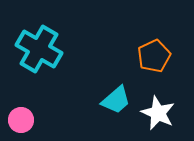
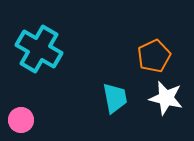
cyan trapezoid: moved 1 px left, 2 px up; rotated 60 degrees counterclockwise
white star: moved 8 px right, 15 px up; rotated 12 degrees counterclockwise
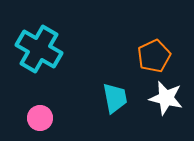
pink circle: moved 19 px right, 2 px up
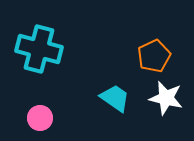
cyan cross: rotated 15 degrees counterclockwise
cyan trapezoid: rotated 44 degrees counterclockwise
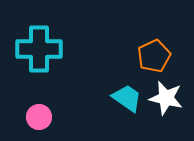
cyan cross: rotated 15 degrees counterclockwise
cyan trapezoid: moved 12 px right
pink circle: moved 1 px left, 1 px up
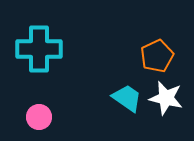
orange pentagon: moved 3 px right
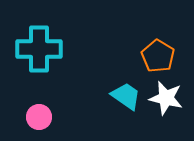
orange pentagon: moved 1 px right; rotated 16 degrees counterclockwise
cyan trapezoid: moved 1 px left, 2 px up
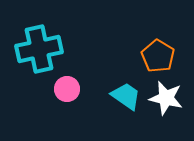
cyan cross: rotated 12 degrees counterclockwise
pink circle: moved 28 px right, 28 px up
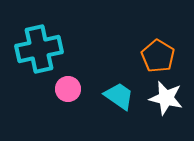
pink circle: moved 1 px right
cyan trapezoid: moved 7 px left
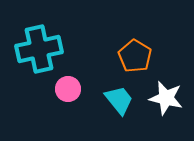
orange pentagon: moved 23 px left
cyan trapezoid: moved 4 px down; rotated 16 degrees clockwise
